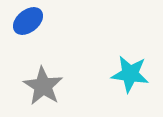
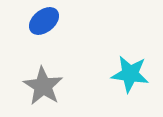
blue ellipse: moved 16 px right
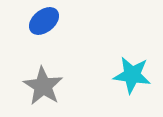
cyan star: moved 2 px right, 1 px down
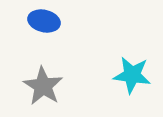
blue ellipse: rotated 52 degrees clockwise
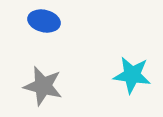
gray star: rotated 18 degrees counterclockwise
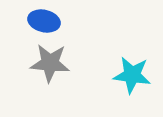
gray star: moved 7 px right, 23 px up; rotated 9 degrees counterclockwise
